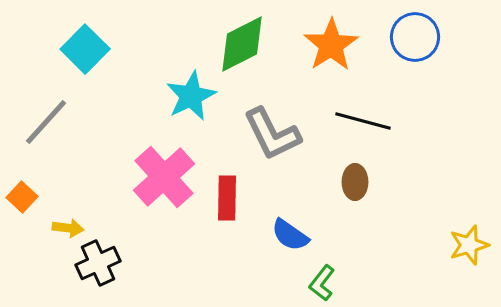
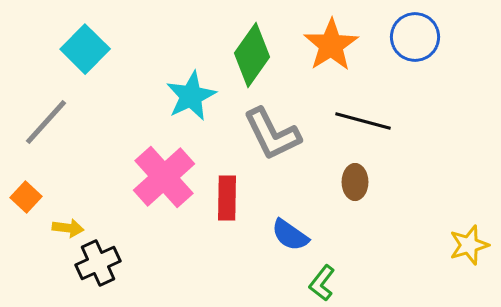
green diamond: moved 10 px right, 11 px down; rotated 28 degrees counterclockwise
orange square: moved 4 px right
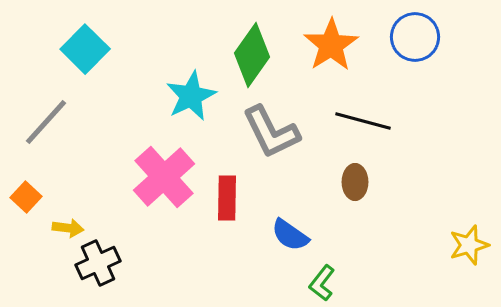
gray L-shape: moved 1 px left, 2 px up
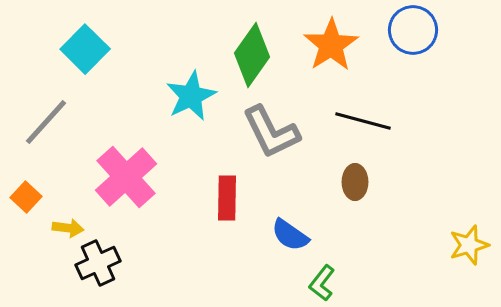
blue circle: moved 2 px left, 7 px up
pink cross: moved 38 px left
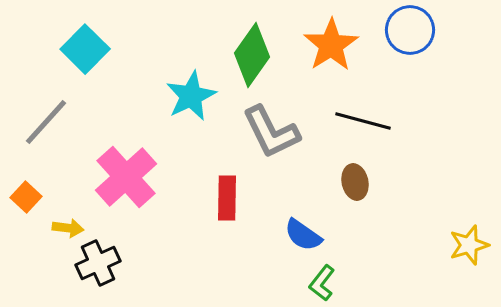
blue circle: moved 3 px left
brown ellipse: rotated 12 degrees counterclockwise
blue semicircle: moved 13 px right
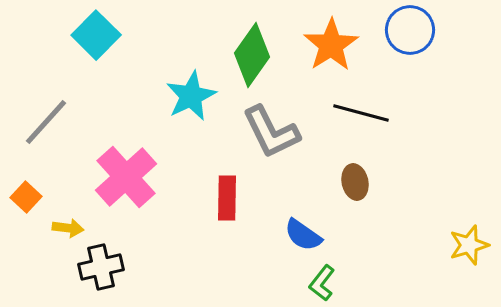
cyan square: moved 11 px right, 14 px up
black line: moved 2 px left, 8 px up
black cross: moved 3 px right, 4 px down; rotated 12 degrees clockwise
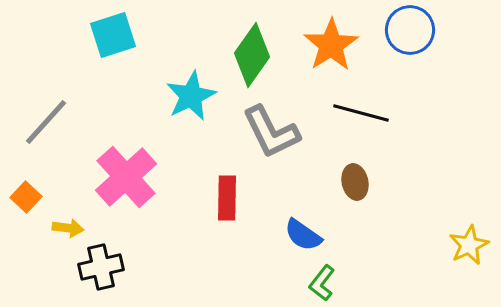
cyan square: moved 17 px right; rotated 27 degrees clockwise
yellow star: rotated 9 degrees counterclockwise
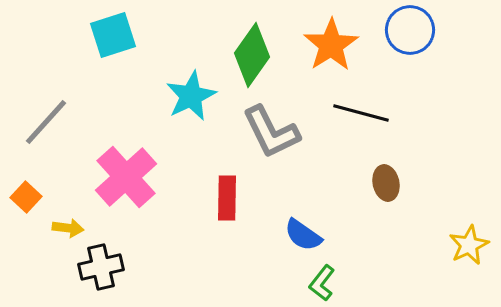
brown ellipse: moved 31 px right, 1 px down
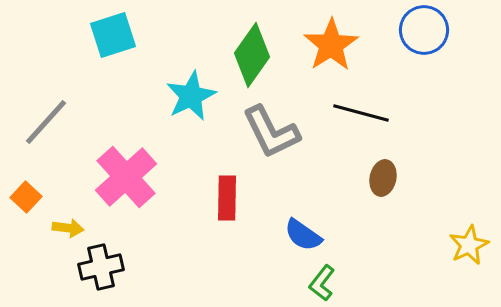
blue circle: moved 14 px right
brown ellipse: moved 3 px left, 5 px up; rotated 24 degrees clockwise
